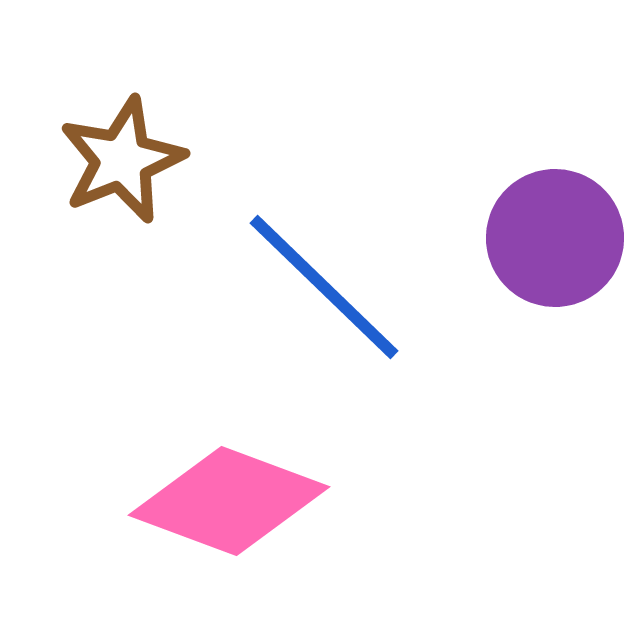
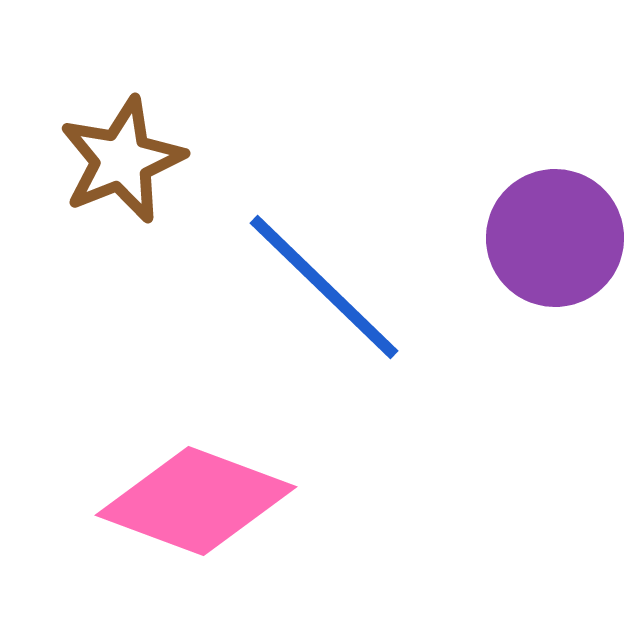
pink diamond: moved 33 px left
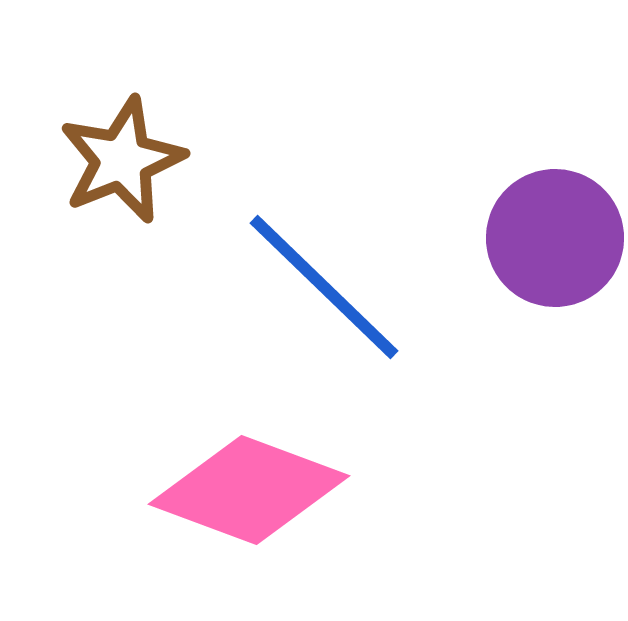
pink diamond: moved 53 px right, 11 px up
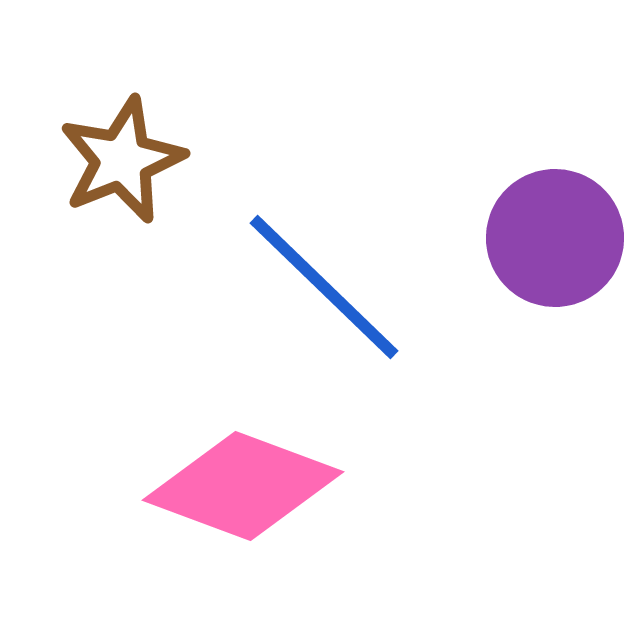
pink diamond: moved 6 px left, 4 px up
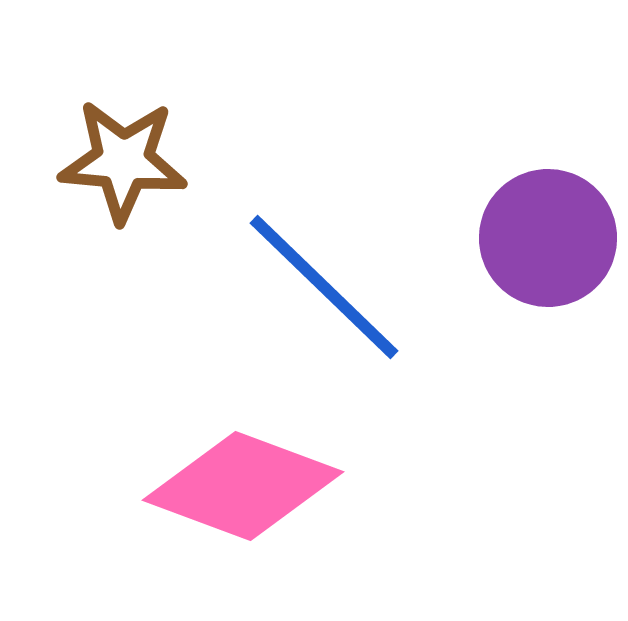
brown star: moved 1 px right, 1 px down; rotated 27 degrees clockwise
purple circle: moved 7 px left
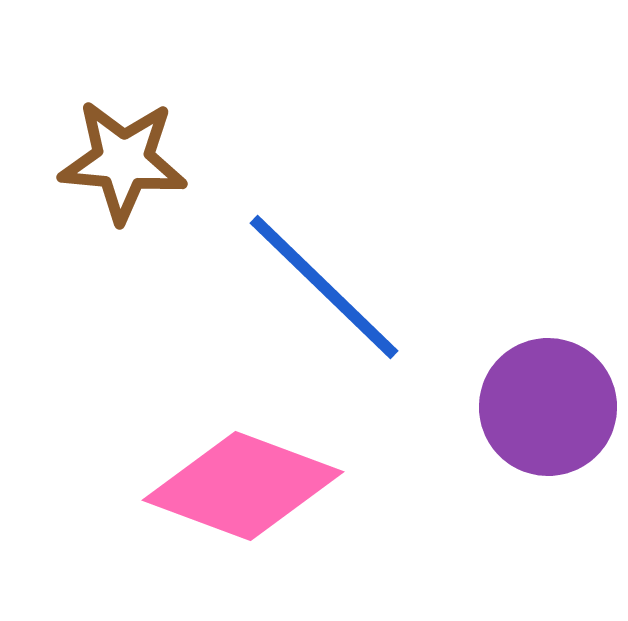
purple circle: moved 169 px down
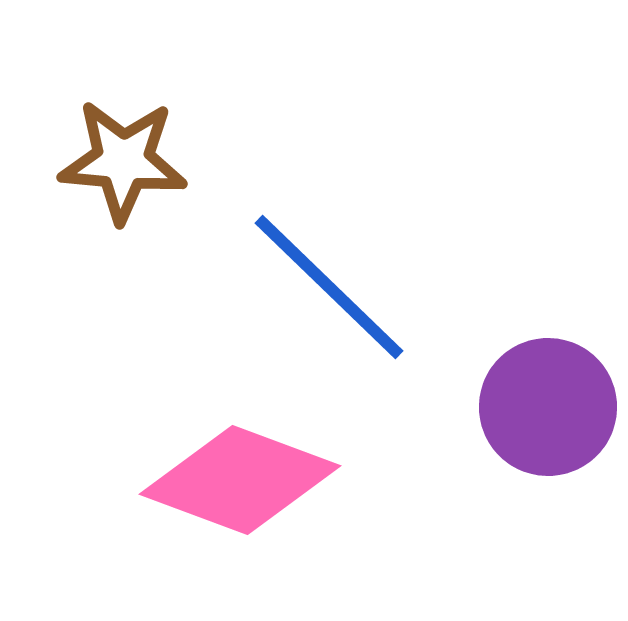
blue line: moved 5 px right
pink diamond: moved 3 px left, 6 px up
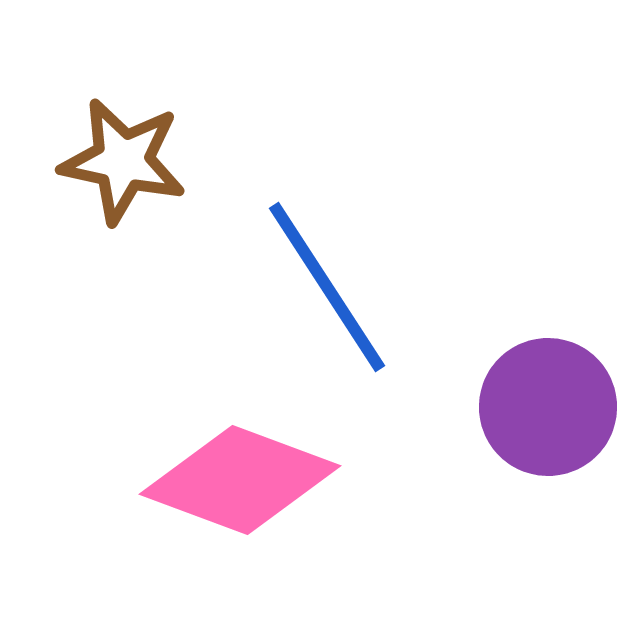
brown star: rotated 7 degrees clockwise
blue line: moved 2 px left; rotated 13 degrees clockwise
